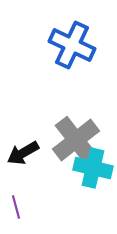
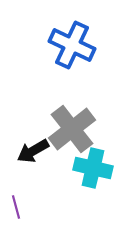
gray cross: moved 4 px left, 11 px up
black arrow: moved 10 px right, 2 px up
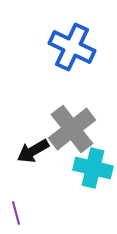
blue cross: moved 2 px down
purple line: moved 6 px down
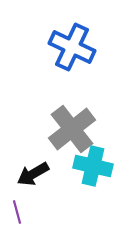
black arrow: moved 23 px down
cyan cross: moved 2 px up
purple line: moved 1 px right, 1 px up
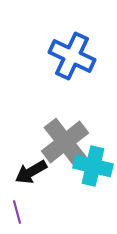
blue cross: moved 9 px down
gray cross: moved 7 px left, 13 px down
black arrow: moved 2 px left, 2 px up
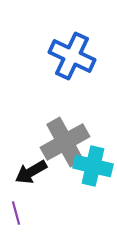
gray cross: rotated 9 degrees clockwise
purple line: moved 1 px left, 1 px down
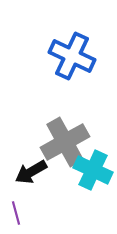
cyan cross: moved 4 px down; rotated 12 degrees clockwise
